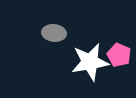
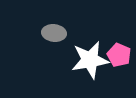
white star: moved 2 px up
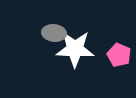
white star: moved 15 px left, 11 px up; rotated 12 degrees clockwise
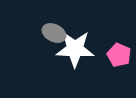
gray ellipse: rotated 20 degrees clockwise
